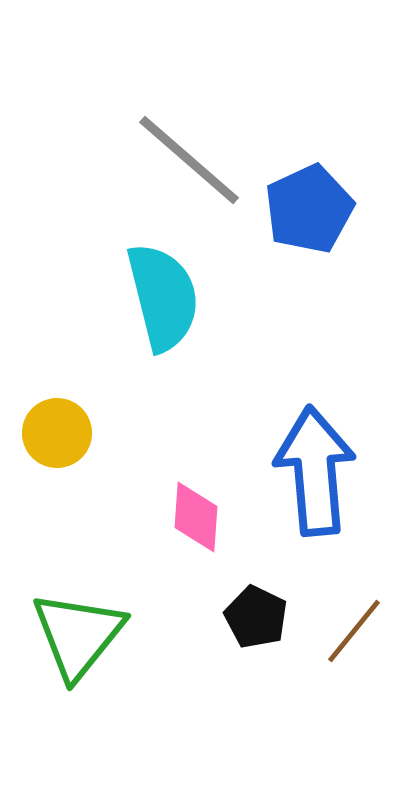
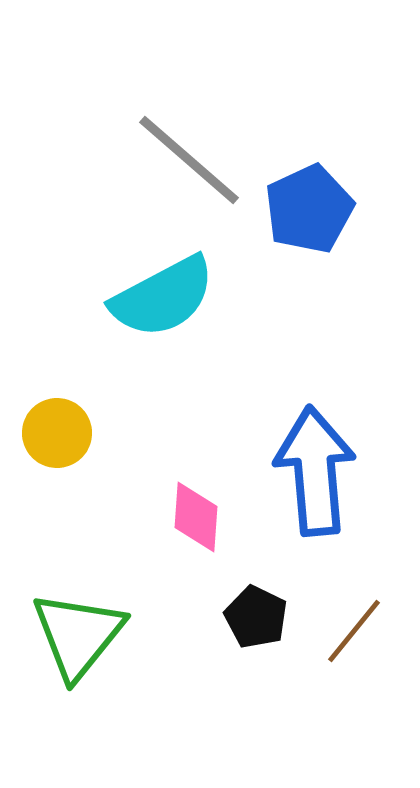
cyan semicircle: rotated 76 degrees clockwise
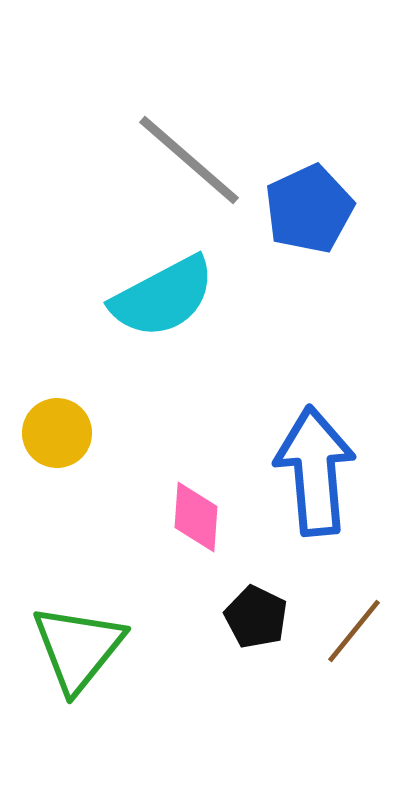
green triangle: moved 13 px down
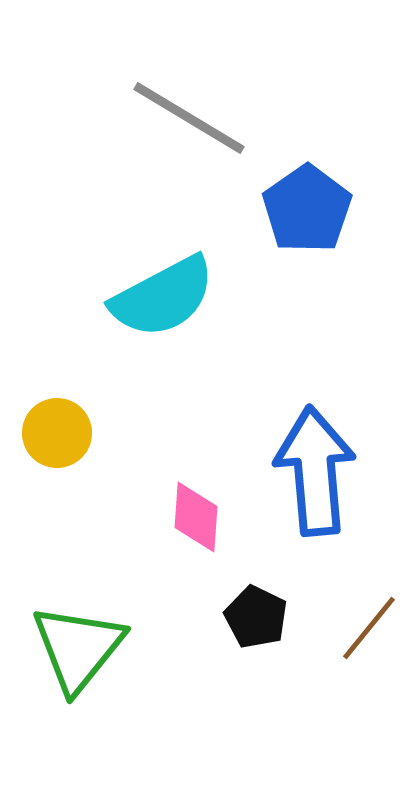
gray line: moved 42 px up; rotated 10 degrees counterclockwise
blue pentagon: moved 2 px left; rotated 10 degrees counterclockwise
brown line: moved 15 px right, 3 px up
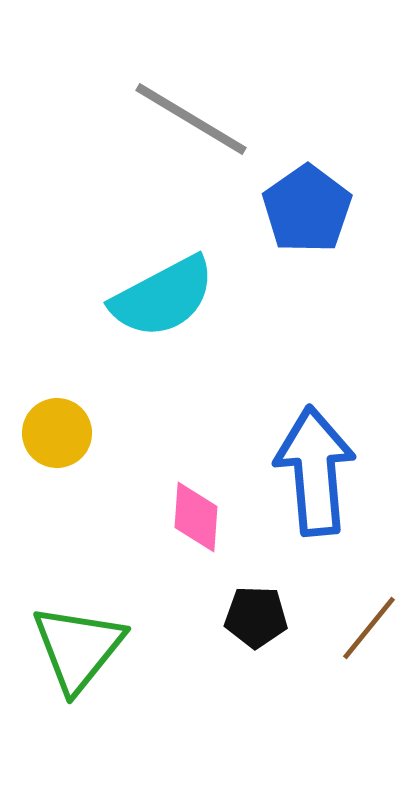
gray line: moved 2 px right, 1 px down
black pentagon: rotated 24 degrees counterclockwise
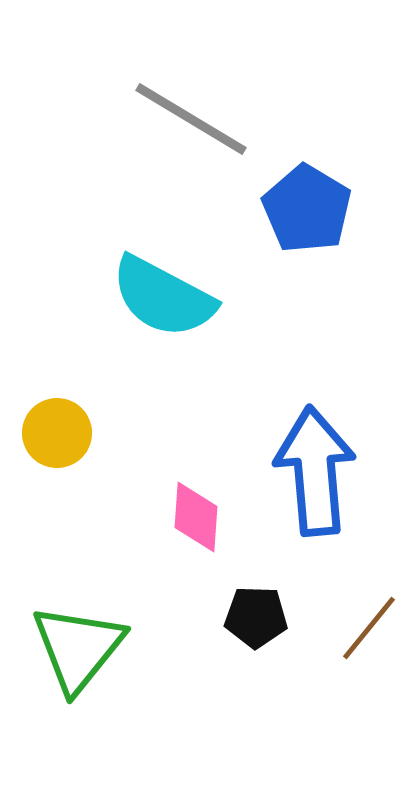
blue pentagon: rotated 6 degrees counterclockwise
cyan semicircle: rotated 56 degrees clockwise
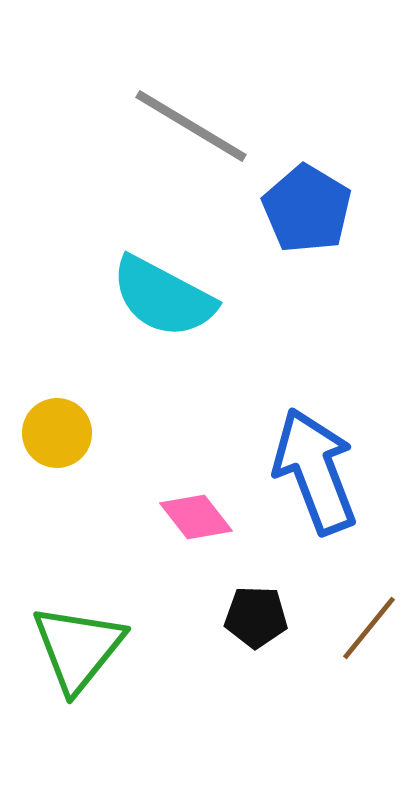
gray line: moved 7 px down
blue arrow: rotated 16 degrees counterclockwise
pink diamond: rotated 42 degrees counterclockwise
